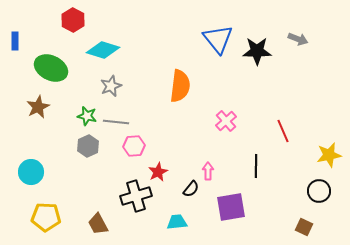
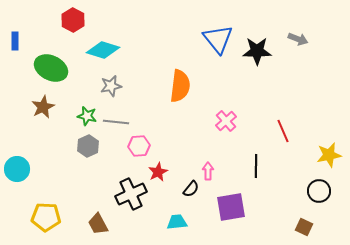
gray star: rotated 10 degrees clockwise
brown star: moved 5 px right
pink hexagon: moved 5 px right
cyan circle: moved 14 px left, 3 px up
black cross: moved 5 px left, 2 px up; rotated 8 degrees counterclockwise
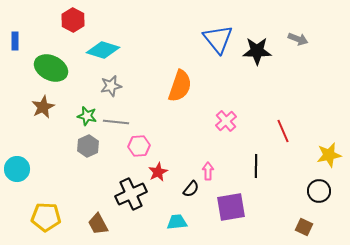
orange semicircle: rotated 12 degrees clockwise
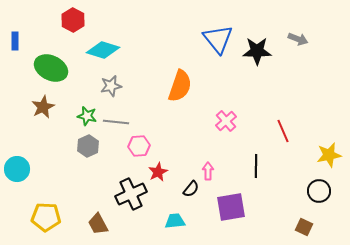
cyan trapezoid: moved 2 px left, 1 px up
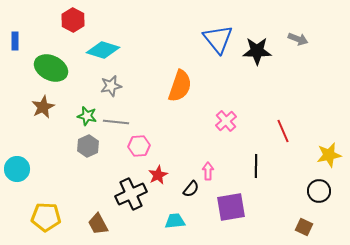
red star: moved 3 px down
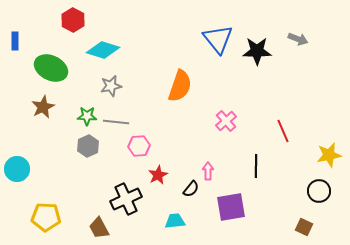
green star: rotated 12 degrees counterclockwise
black cross: moved 5 px left, 5 px down
brown trapezoid: moved 1 px right, 4 px down
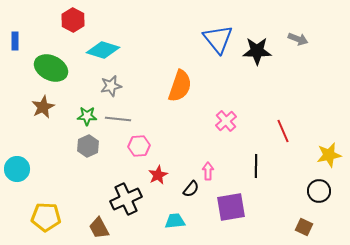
gray line: moved 2 px right, 3 px up
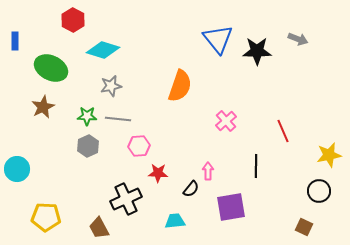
red star: moved 2 px up; rotated 30 degrees clockwise
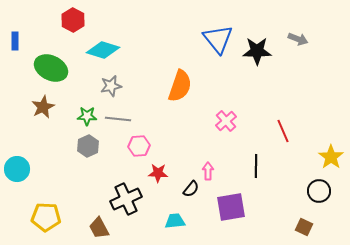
yellow star: moved 2 px right, 2 px down; rotated 25 degrees counterclockwise
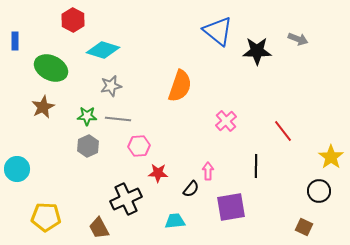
blue triangle: moved 8 px up; rotated 12 degrees counterclockwise
red line: rotated 15 degrees counterclockwise
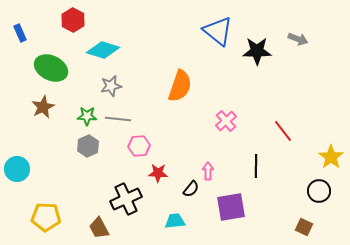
blue rectangle: moved 5 px right, 8 px up; rotated 24 degrees counterclockwise
